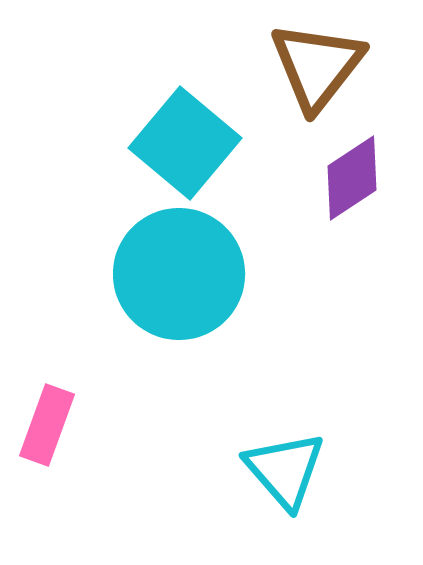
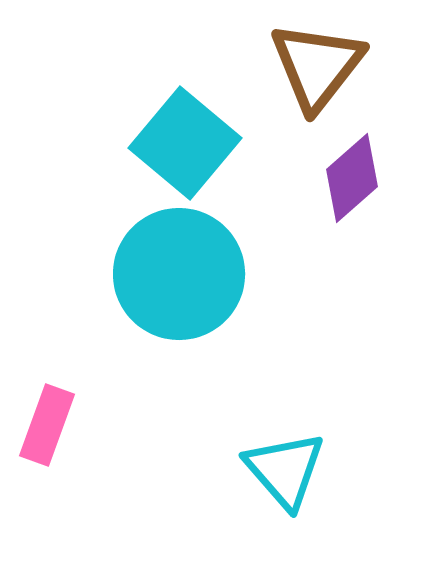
purple diamond: rotated 8 degrees counterclockwise
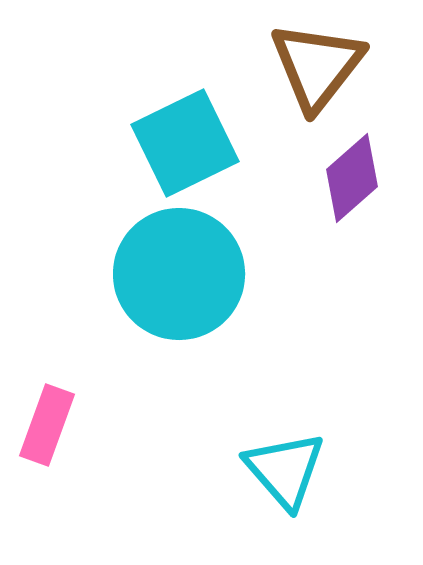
cyan square: rotated 24 degrees clockwise
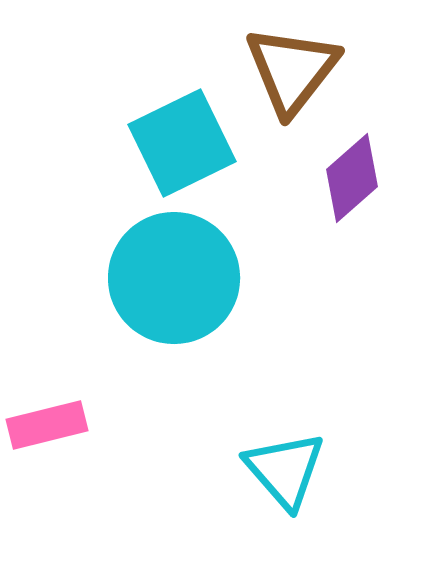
brown triangle: moved 25 px left, 4 px down
cyan square: moved 3 px left
cyan circle: moved 5 px left, 4 px down
pink rectangle: rotated 56 degrees clockwise
